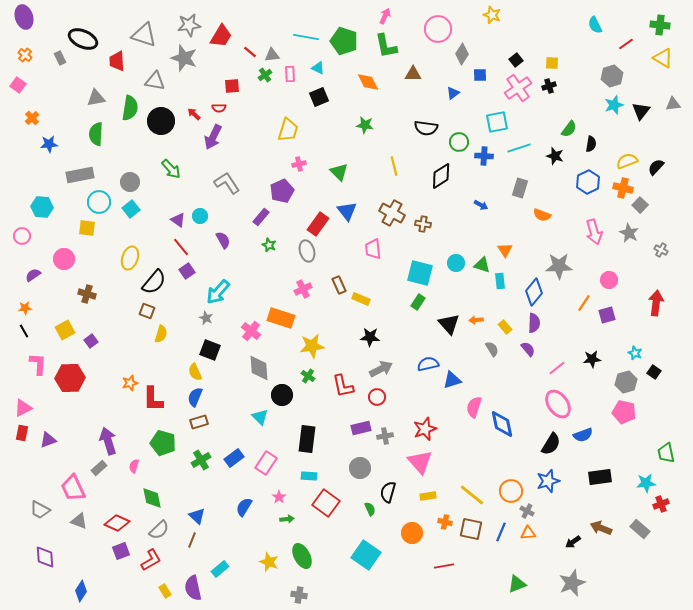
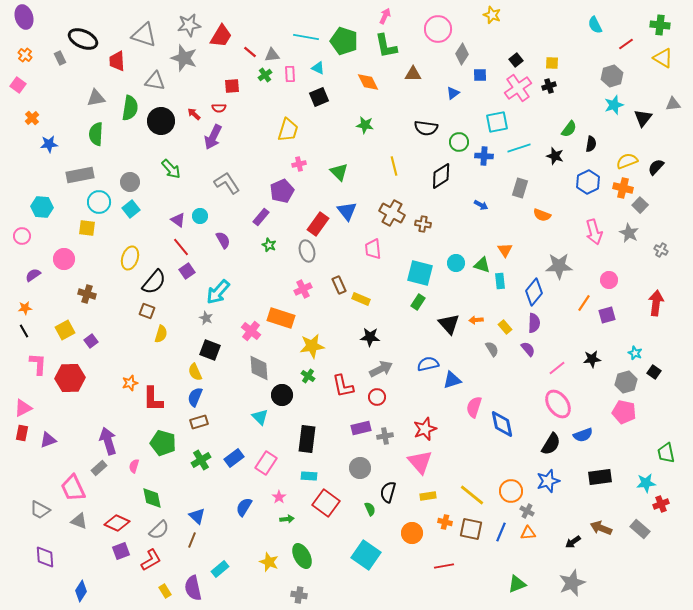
black triangle at (641, 111): moved 2 px right, 7 px down
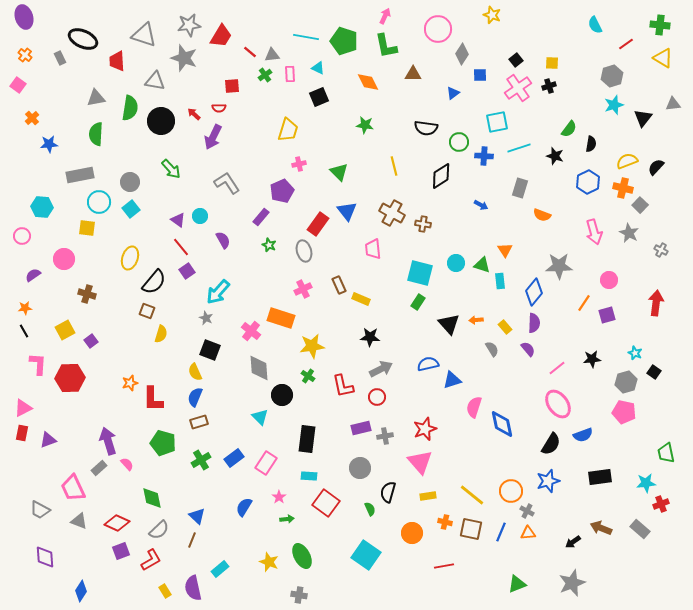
gray ellipse at (307, 251): moved 3 px left
pink semicircle at (134, 466): moved 7 px left, 2 px up; rotated 120 degrees clockwise
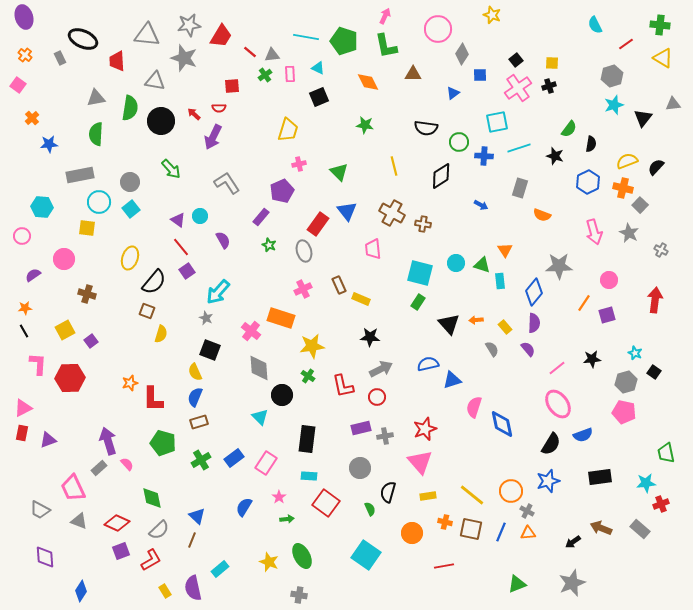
gray triangle at (144, 35): moved 3 px right; rotated 12 degrees counterclockwise
red arrow at (656, 303): moved 1 px left, 3 px up
